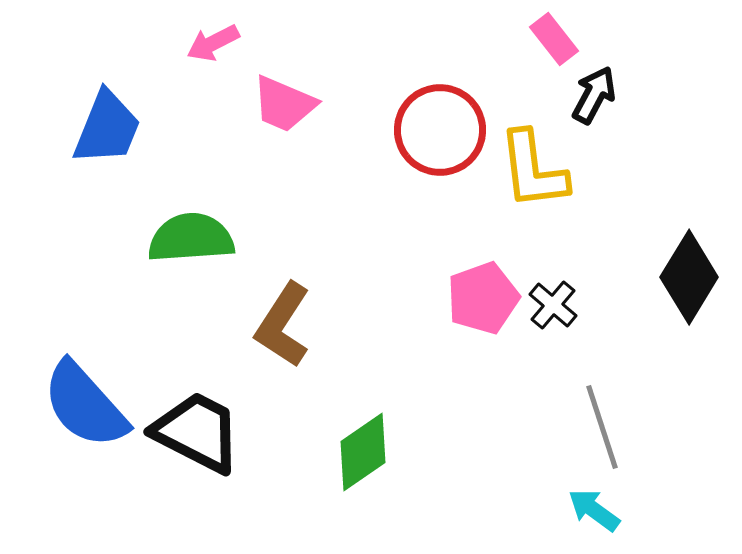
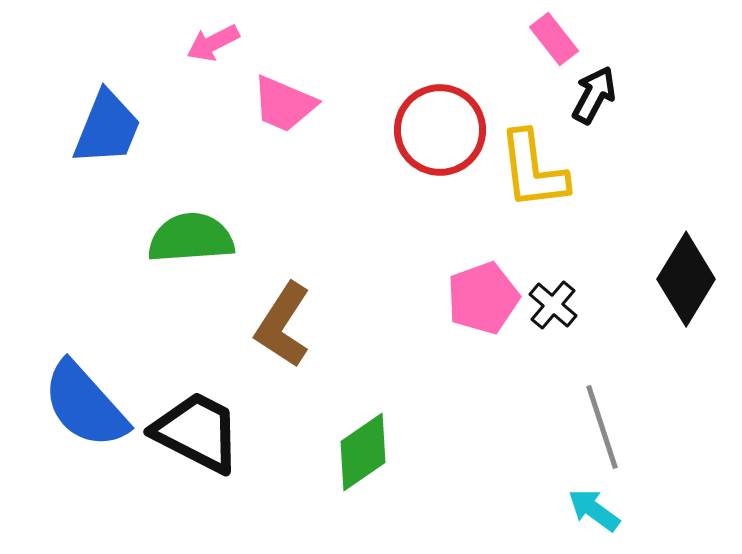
black diamond: moved 3 px left, 2 px down
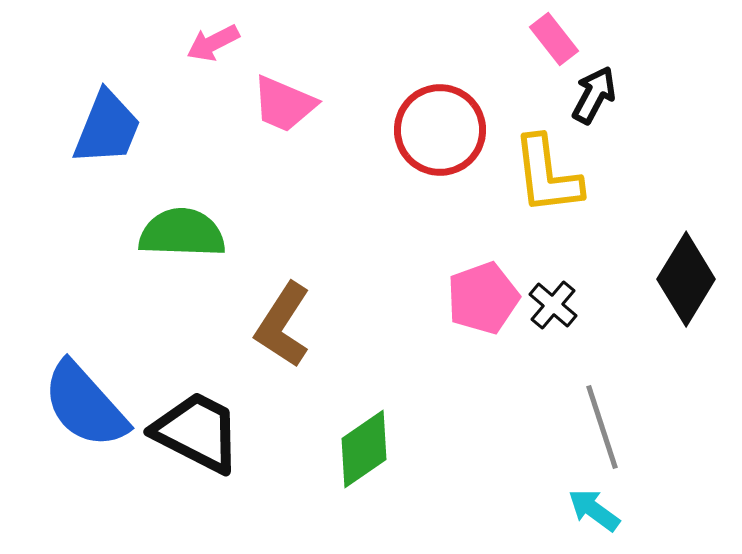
yellow L-shape: moved 14 px right, 5 px down
green semicircle: moved 9 px left, 5 px up; rotated 6 degrees clockwise
green diamond: moved 1 px right, 3 px up
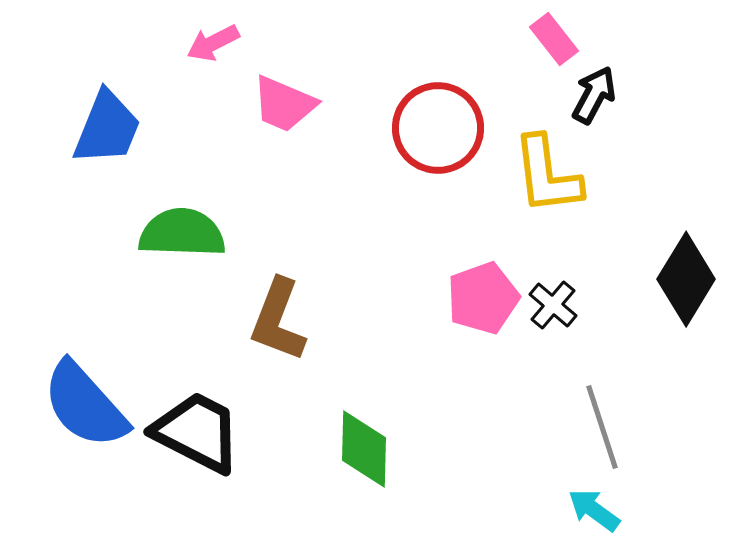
red circle: moved 2 px left, 2 px up
brown L-shape: moved 5 px left, 5 px up; rotated 12 degrees counterclockwise
green diamond: rotated 54 degrees counterclockwise
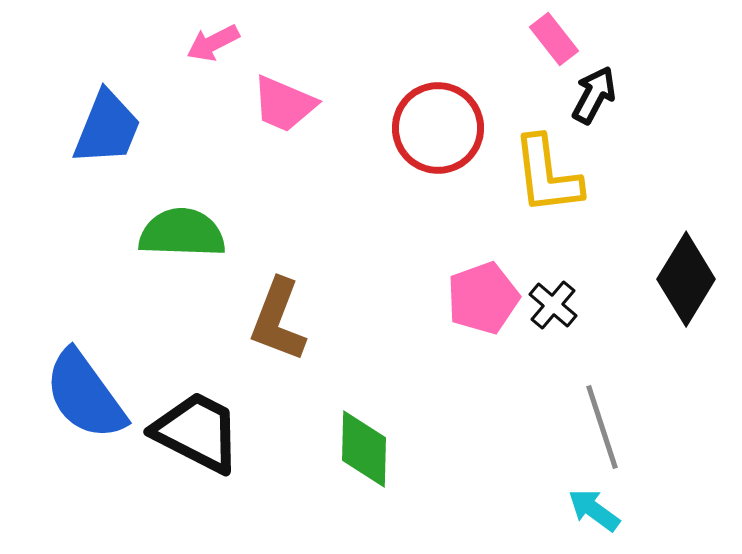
blue semicircle: moved 10 px up; rotated 6 degrees clockwise
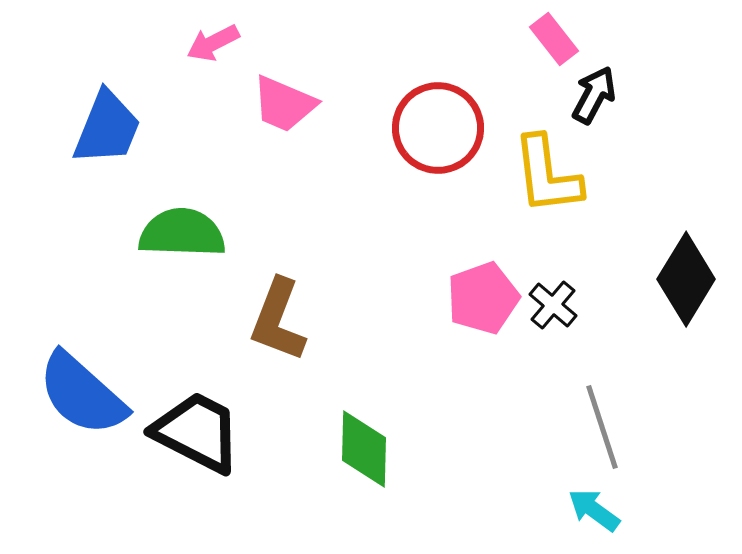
blue semicircle: moved 3 px left, 1 px up; rotated 12 degrees counterclockwise
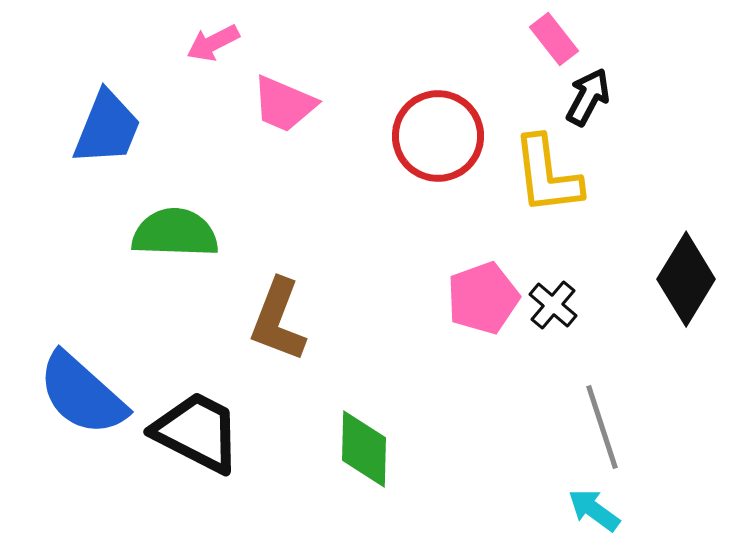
black arrow: moved 6 px left, 2 px down
red circle: moved 8 px down
green semicircle: moved 7 px left
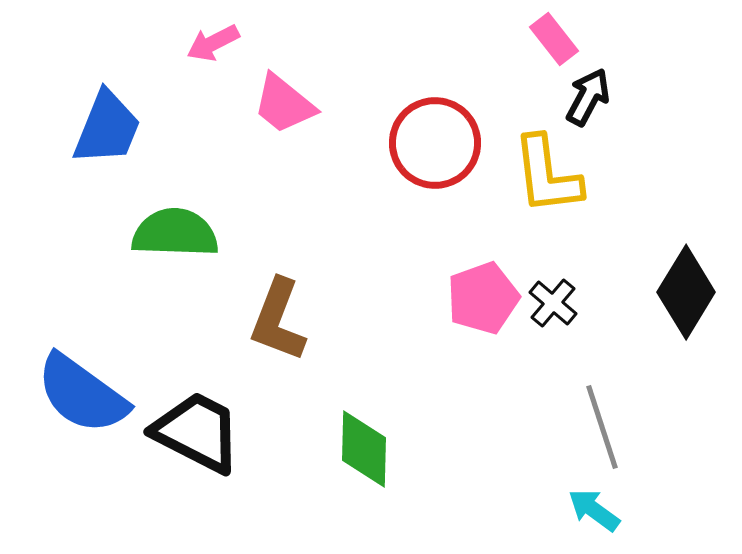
pink trapezoid: rotated 16 degrees clockwise
red circle: moved 3 px left, 7 px down
black diamond: moved 13 px down
black cross: moved 2 px up
blue semicircle: rotated 6 degrees counterclockwise
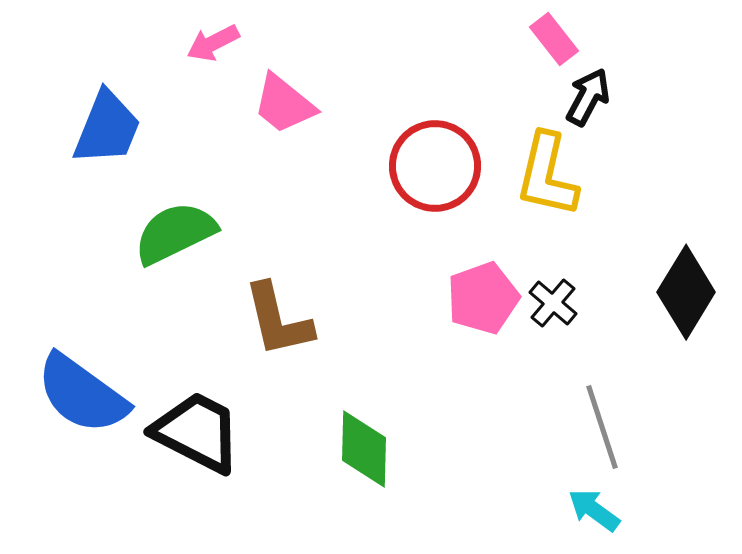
red circle: moved 23 px down
yellow L-shape: rotated 20 degrees clockwise
green semicircle: rotated 28 degrees counterclockwise
brown L-shape: rotated 34 degrees counterclockwise
